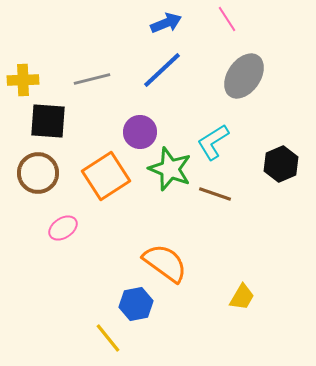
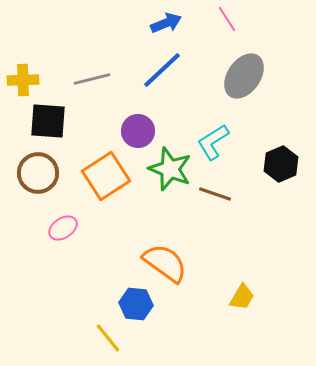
purple circle: moved 2 px left, 1 px up
blue hexagon: rotated 16 degrees clockwise
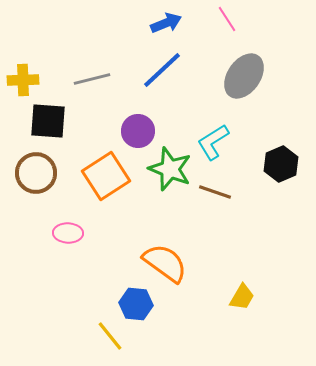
brown circle: moved 2 px left
brown line: moved 2 px up
pink ellipse: moved 5 px right, 5 px down; rotated 36 degrees clockwise
yellow line: moved 2 px right, 2 px up
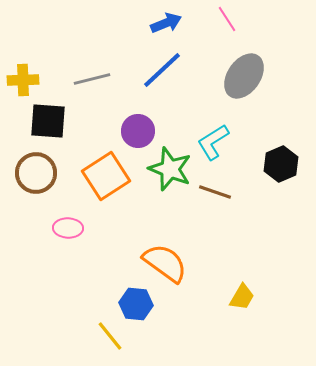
pink ellipse: moved 5 px up
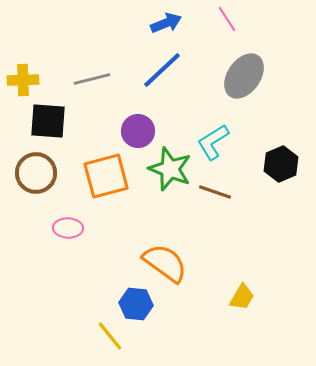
orange square: rotated 18 degrees clockwise
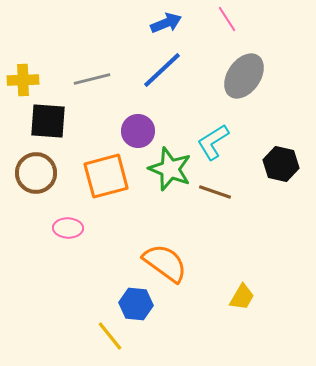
black hexagon: rotated 24 degrees counterclockwise
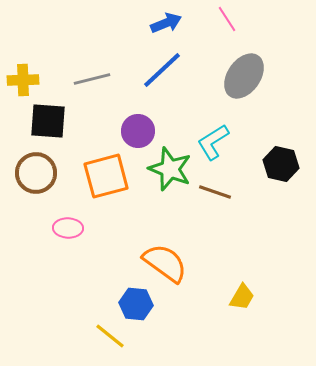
yellow line: rotated 12 degrees counterclockwise
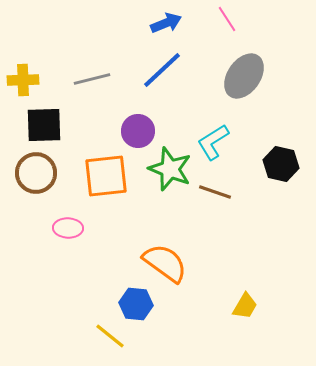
black square: moved 4 px left, 4 px down; rotated 6 degrees counterclockwise
orange square: rotated 9 degrees clockwise
yellow trapezoid: moved 3 px right, 9 px down
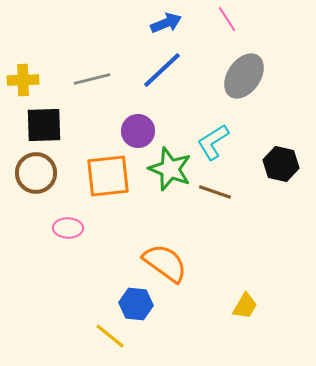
orange square: moved 2 px right
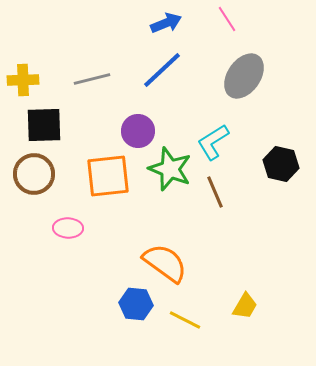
brown circle: moved 2 px left, 1 px down
brown line: rotated 48 degrees clockwise
yellow line: moved 75 px right, 16 px up; rotated 12 degrees counterclockwise
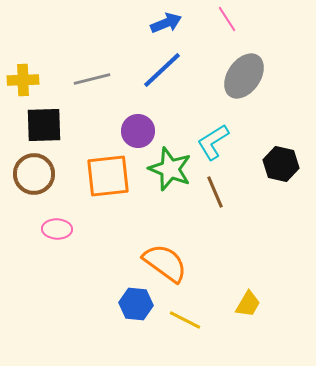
pink ellipse: moved 11 px left, 1 px down
yellow trapezoid: moved 3 px right, 2 px up
